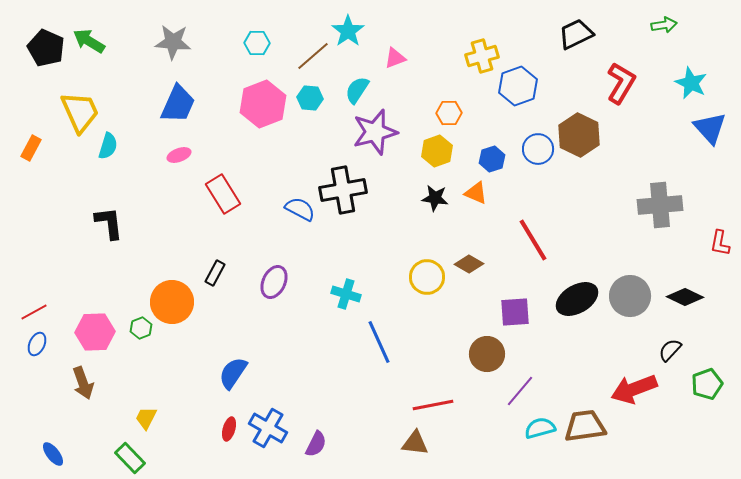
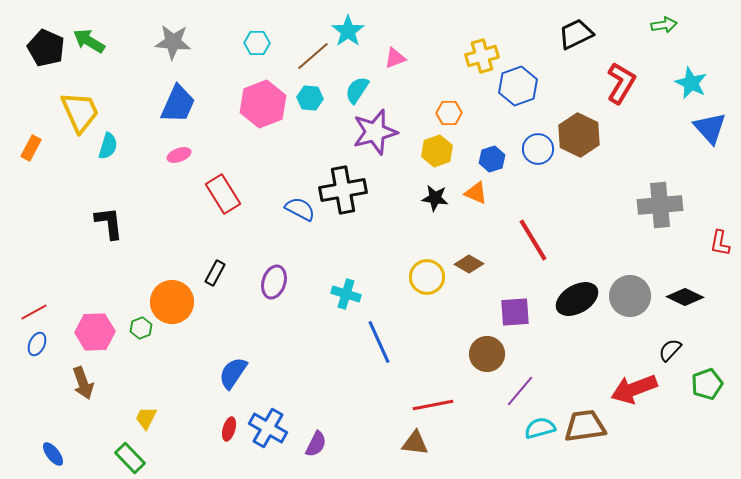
purple ellipse at (274, 282): rotated 8 degrees counterclockwise
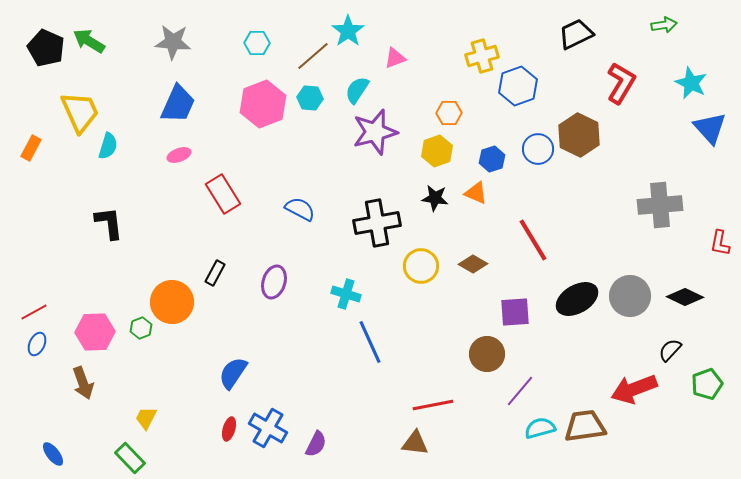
black cross at (343, 190): moved 34 px right, 33 px down
brown diamond at (469, 264): moved 4 px right
yellow circle at (427, 277): moved 6 px left, 11 px up
blue line at (379, 342): moved 9 px left
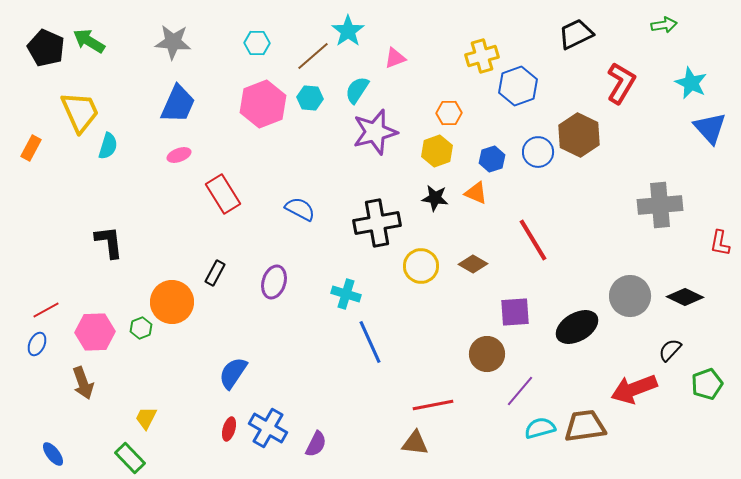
blue circle at (538, 149): moved 3 px down
black L-shape at (109, 223): moved 19 px down
black ellipse at (577, 299): moved 28 px down
red line at (34, 312): moved 12 px right, 2 px up
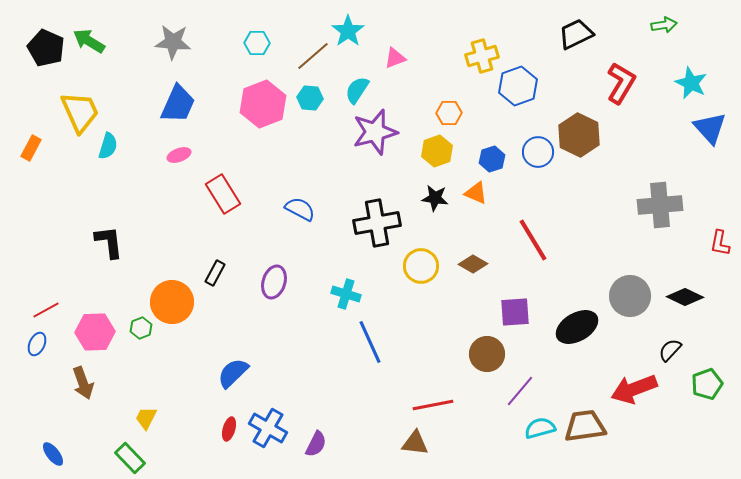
blue semicircle at (233, 373): rotated 12 degrees clockwise
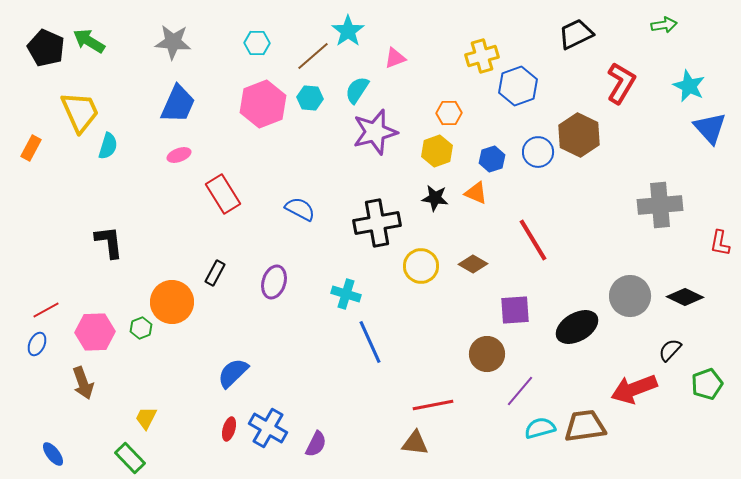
cyan star at (691, 83): moved 2 px left, 3 px down
purple square at (515, 312): moved 2 px up
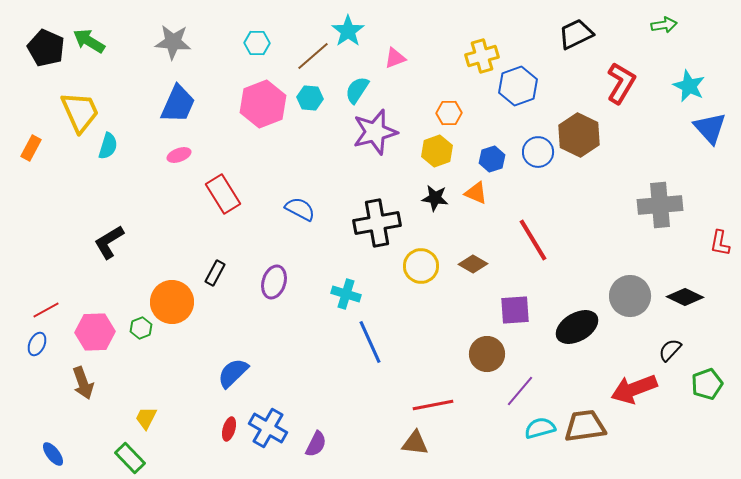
black L-shape at (109, 242): rotated 114 degrees counterclockwise
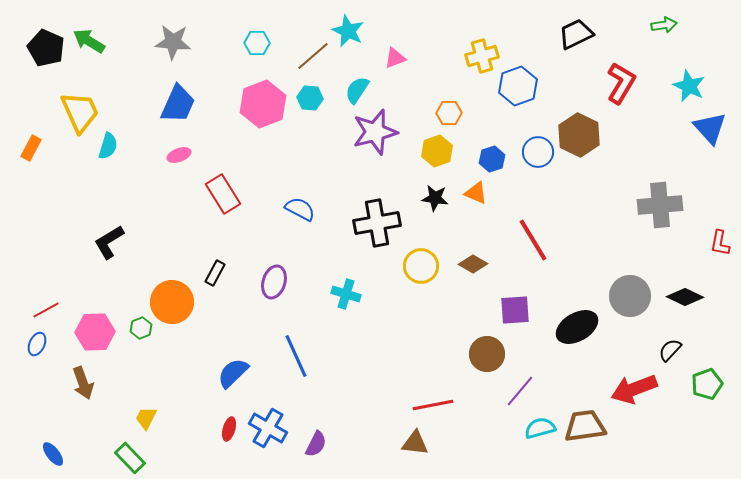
cyan star at (348, 31): rotated 12 degrees counterclockwise
blue line at (370, 342): moved 74 px left, 14 px down
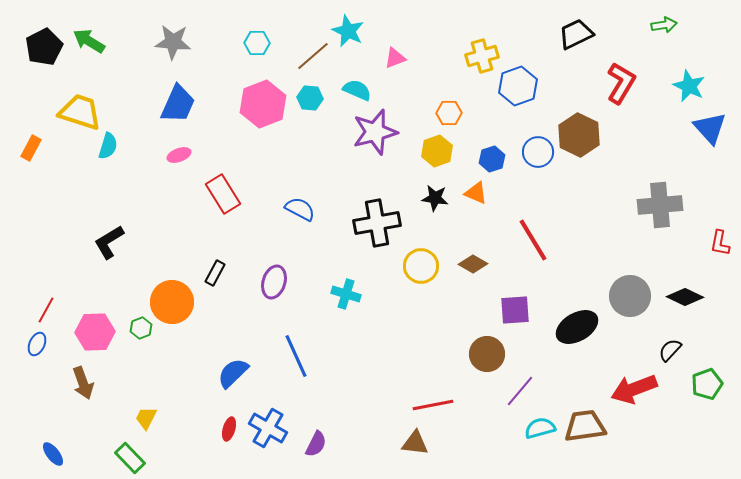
black pentagon at (46, 48): moved 2 px left, 1 px up; rotated 21 degrees clockwise
cyan semicircle at (357, 90): rotated 80 degrees clockwise
yellow trapezoid at (80, 112): rotated 48 degrees counterclockwise
red line at (46, 310): rotated 32 degrees counterclockwise
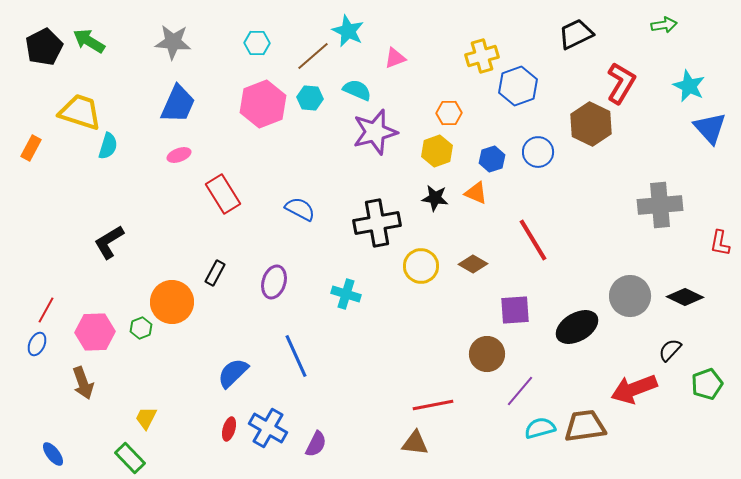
brown hexagon at (579, 135): moved 12 px right, 11 px up
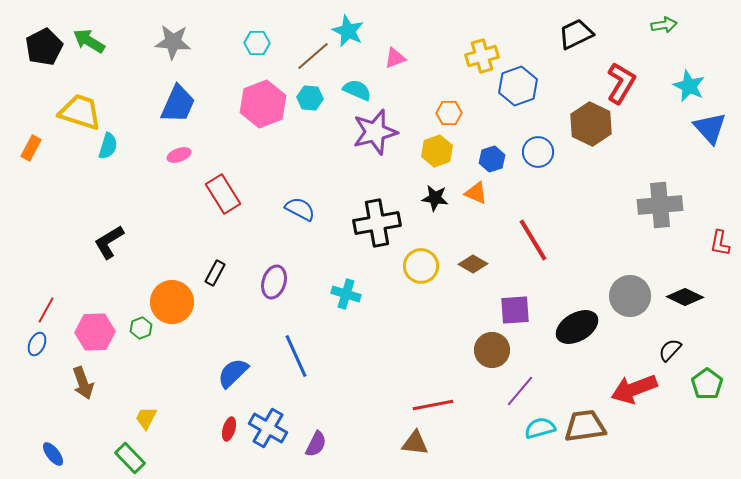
brown circle at (487, 354): moved 5 px right, 4 px up
green pentagon at (707, 384): rotated 16 degrees counterclockwise
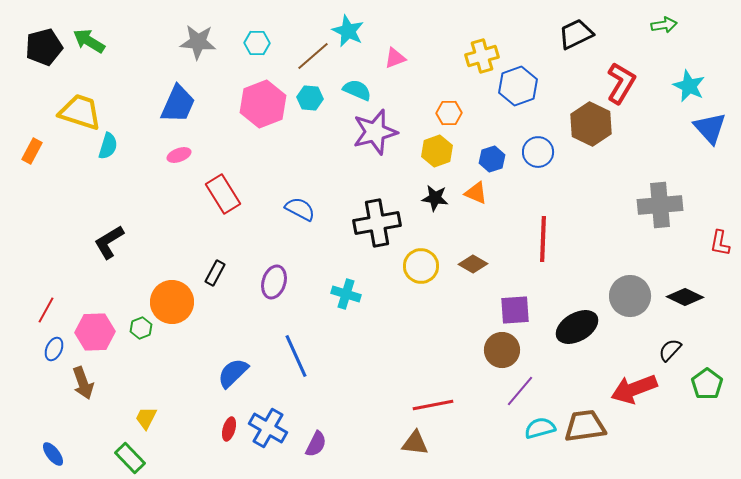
gray star at (173, 42): moved 25 px right
black pentagon at (44, 47): rotated 12 degrees clockwise
orange rectangle at (31, 148): moved 1 px right, 3 px down
red line at (533, 240): moved 10 px right, 1 px up; rotated 33 degrees clockwise
blue ellipse at (37, 344): moved 17 px right, 5 px down
brown circle at (492, 350): moved 10 px right
